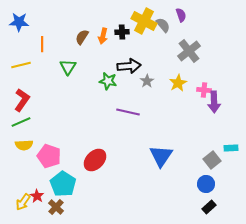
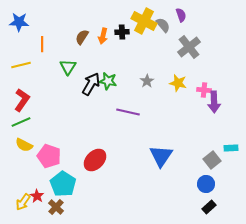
gray cross: moved 4 px up
black arrow: moved 38 px left, 18 px down; rotated 55 degrees counterclockwise
yellow star: rotated 30 degrees counterclockwise
yellow semicircle: rotated 30 degrees clockwise
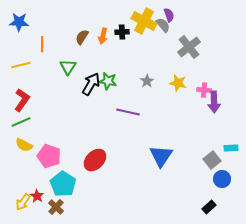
purple semicircle: moved 12 px left
blue circle: moved 16 px right, 5 px up
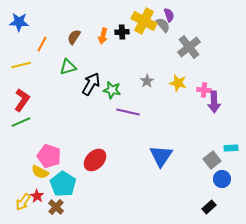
brown semicircle: moved 8 px left
orange line: rotated 28 degrees clockwise
green triangle: rotated 42 degrees clockwise
green star: moved 4 px right, 9 px down
yellow semicircle: moved 16 px right, 27 px down
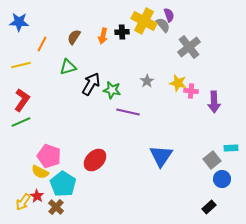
pink cross: moved 13 px left, 1 px down
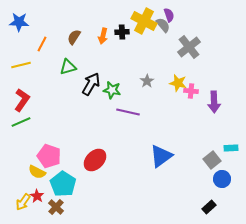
blue triangle: rotated 20 degrees clockwise
yellow semicircle: moved 3 px left
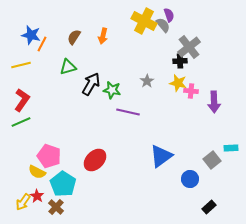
blue star: moved 12 px right, 13 px down; rotated 12 degrees clockwise
black cross: moved 58 px right, 29 px down
blue circle: moved 32 px left
